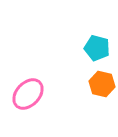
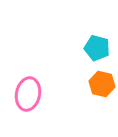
pink ellipse: rotated 32 degrees counterclockwise
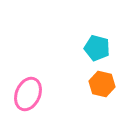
pink ellipse: rotated 12 degrees clockwise
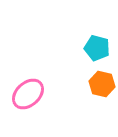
pink ellipse: rotated 24 degrees clockwise
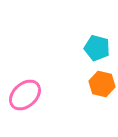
pink ellipse: moved 3 px left, 1 px down
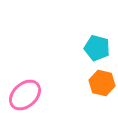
orange hexagon: moved 1 px up
